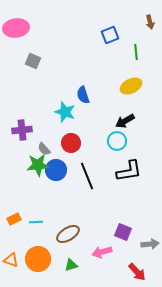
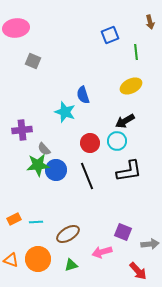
red circle: moved 19 px right
red arrow: moved 1 px right, 1 px up
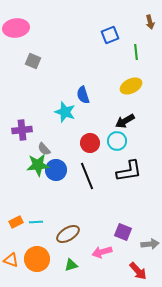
orange rectangle: moved 2 px right, 3 px down
orange circle: moved 1 px left
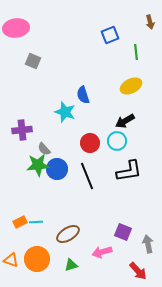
blue circle: moved 1 px right, 1 px up
orange rectangle: moved 4 px right
gray arrow: moved 2 px left; rotated 96 degrees counterclockwise
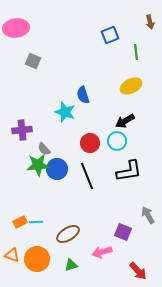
gray arrow: moved 29 px up; rotated 18 degrees counterclockwise
orange triangle: moved 1 px right, 5 px up
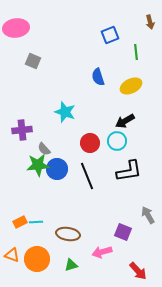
blue semicircle: moved 15 px right, 18 px up
brown ellipse: rotated 40 degrees clockwise
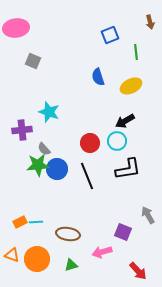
cyan star: moved 16 px left
black L-shape: moved 1 px left, 2 px up
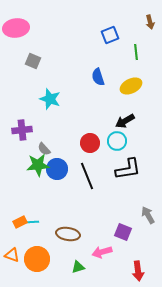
cyan star: moved 1 px right, 13 px up
cyan line: moved 4 px left
green triangle: moved 7 px right, 2 px down
red arrow: rotated 36 degrees clockwise
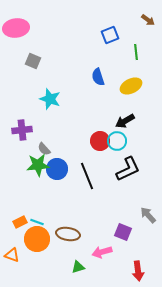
brown arrow: moved 2 px left, 2 px up; rotated 40 degrees counterclockwise
red circle: moved 10 px right, 2 px up
black L-shape: rotated 16 degrees counterclockwise
gray arrow: rotated 12 degrees counterclockwise
cyan line: moved 5 px right; rotated 24 degrees clockwise
orange circle: moved 20 px up
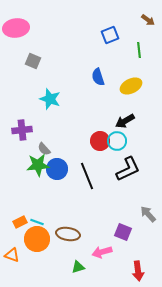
green line: moved 3 px right, 2 px up
gray arrow: moved 1 px up
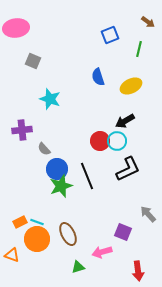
brown arrow: moved 2 px down
green line: moved 1 px up; rotated 21 degrees clockwise
green star: moved 23 px right, 21 px down; rotated 15 degrees counterclockwise
brown ellipse: rotated 55 degrees clockwise
